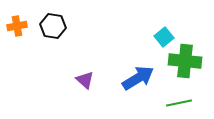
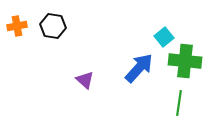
blue arrow: moved 1 px right, 10 px up; rotated 16 degrees counterclockwise
green line: rotated 70 degrees counterclockwise
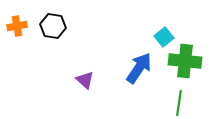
blue arrow: rotated 8 degrees counterclockwise
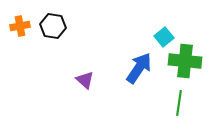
orange cross: moved 3 px right
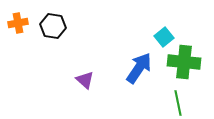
orange cross: moved 2 px left, 3 px up
green cross: moved 1 px left, 1 px down
green line: moved 1 px left; rotated 20 degrees counterclockwise
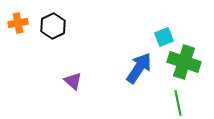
black hexagon: rotated 25 degrees clockwise
cyan square: rotated 18 degrees clockwise
green cross: rotated 12 degrees clockwise
purple triangle: moved 12 px left, 1 px down
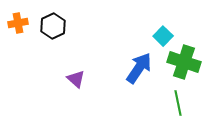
cyan square: moved 1 px left, 1 px up; rotated 24 degrees counterclockwise
purple triangle: moved 3 px right, 2 px up
